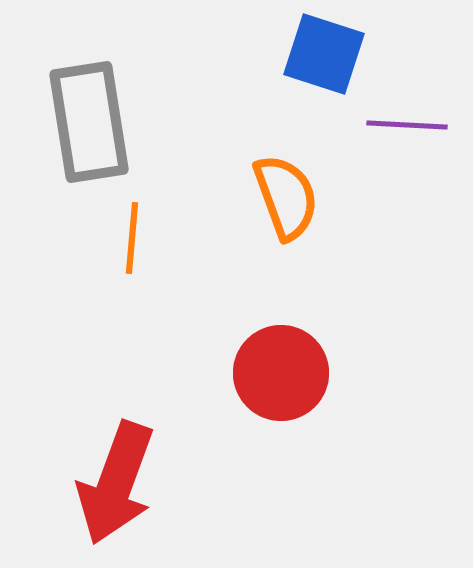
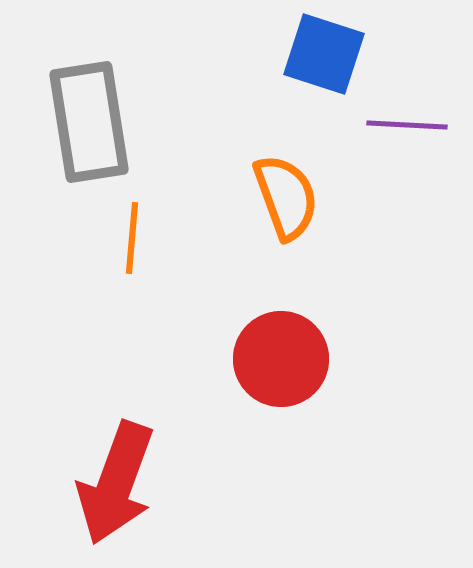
red circle: moved 14 px up
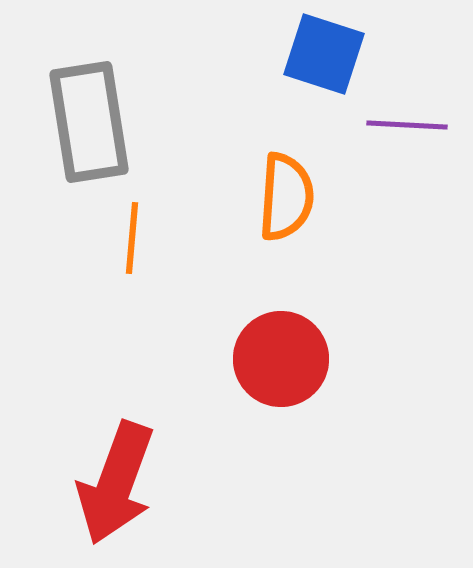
orange semicircle: rotated 24 degrees clockwise
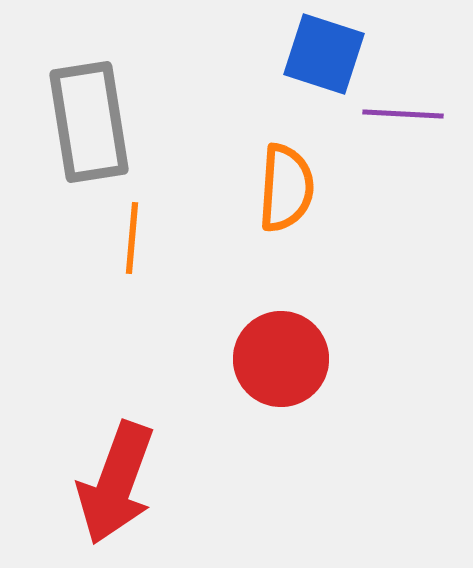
purple line: moved 4 px left, 11 px up
orange semicircle: moved 9 px up
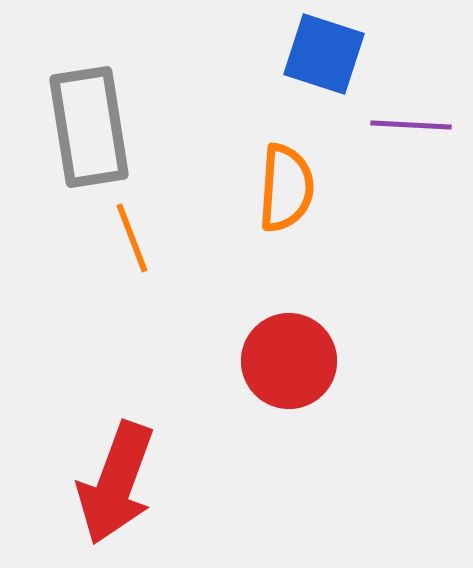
purple line: moved 8 px right, 11 px down
gray rectangle: moved 5 px down
orange line: rotated 26 degrees counterclockwise
red circle: moved 8 px right, 2 px down
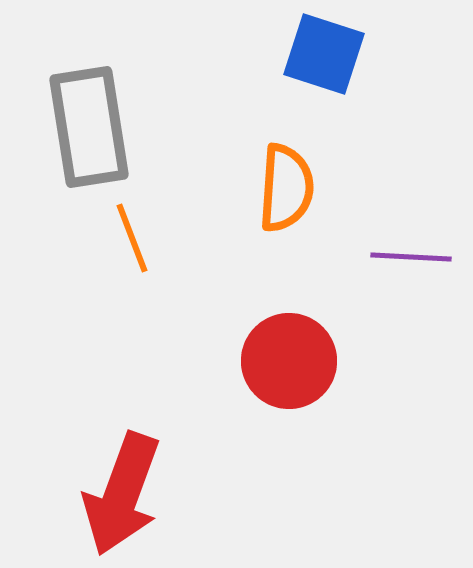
purple line: moved 132 px down
red arrow: moved 6 px right, 11 px down
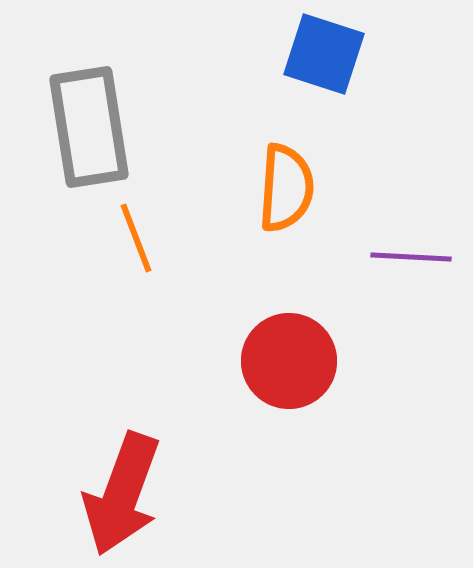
orange line: moved 4 px right
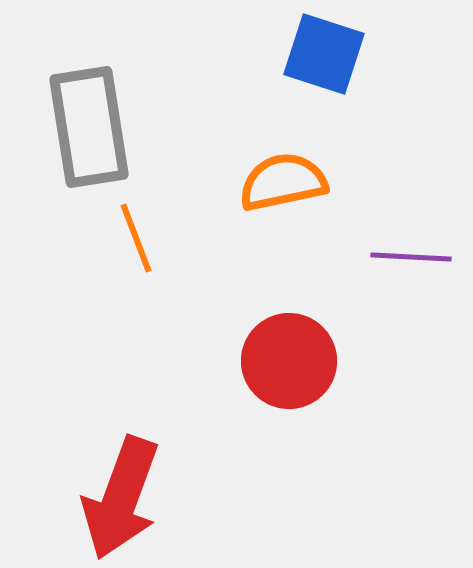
orange semicircle: moved 3 px left, 6 px up; rotated 106 degrees counterclockwise
red arrow: moved 1 px left, 4 px down
